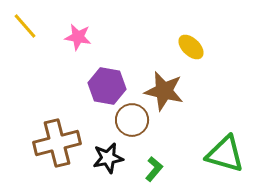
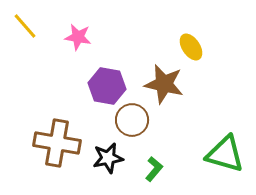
yellow ellipse: rotated 12 degrees clockwise
brown star: moved 7 px up
brown cross: rotated 24 degrees clockwise
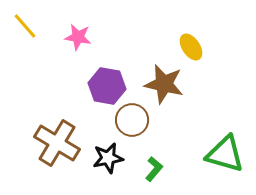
brown cross: rotated 21 degrees clockwise
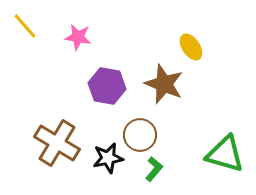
brown star: rotated 9 degrees clockwise
brown circle: moved 8 px right, 15 px down
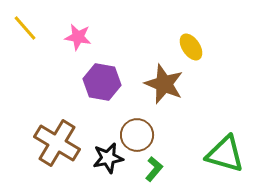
yellow line: moved 2 px down
purple hexagon: moved 5 px left, 4 px up
brown circle: moved 3 px left
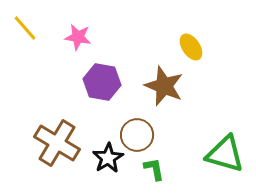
brown star: moved 2 px down
black star: rotated 20 degrees counterclockwise
green L-shape: rotated 50 degrees counterclockwise
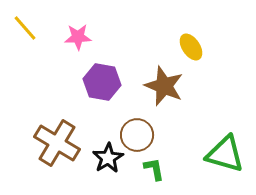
pink star: rotated 12 degrees counterclockwise
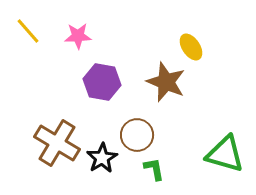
yellow line: moved 3 px right, 3 px down
pink star: moved 1 px up
brown star: moved 2 px right, 4 px up
black star: moved 6 px left
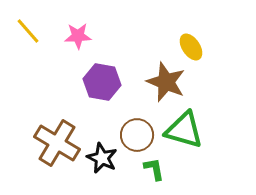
green triangle: moved 41 px left, 24 px up
black star: rotated 16 degrees counterclockwise
